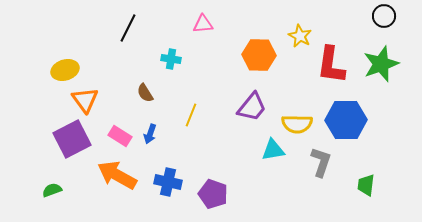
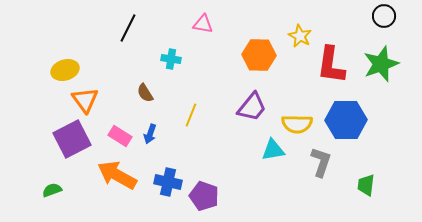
pink triangle: rotated 15 degrees clockwise
purple pentagon: moved 9 px left, 2 px down
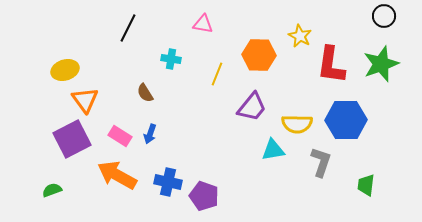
yellow line: moved 26 px right, 41 px up
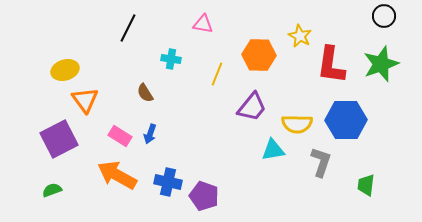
purple square: moved 13 px left
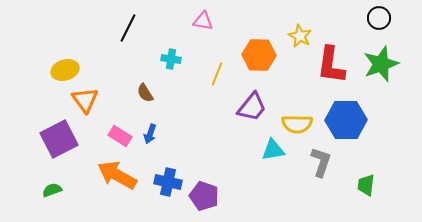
black circle: moved 5 px left, 2 px down
pink triangle: moved 3 px up
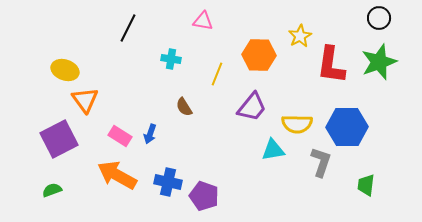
yellow star: rotated 15 degrees clockwise
green star: moved 2 px left, 2 px up
yellow ellipse: rotated 36 degrees clockwise
brown semicircle: moved 39 px right, 14 px down
blue hexagon: moved 1 px right, 7 px down
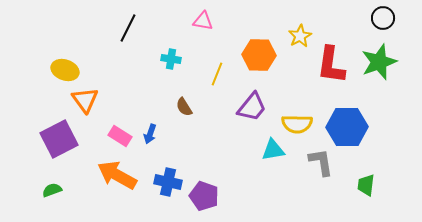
black circle: moved 4 px right
gray L-shape: rotated 28 degrees counterclockwise
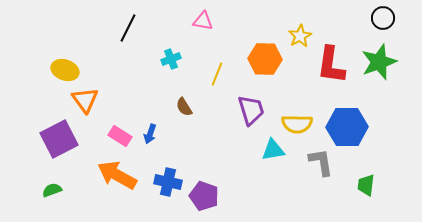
orange hexagon: moved 6 px right, 4 px down
cyan cross: rotated 30 degrees counterclockwise
purple trapezoid: moved 1 px left, 3 px down; rotated 56 degrees counterclockwise
